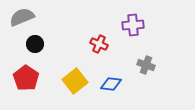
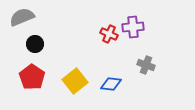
purple cross: moved 2 px down
red cross: moved 10 px right, 10 px up
red pentagon: moved 6 px right, 1 px up
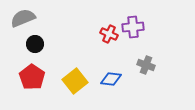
gray semicircle: moved 1 px right, 1 px down
blue diamond: moved 5 px up
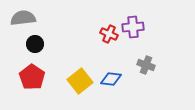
gray semicircle: rotated 15 degrees clockwise
yellow square: moved 5 px right
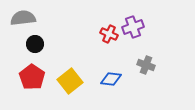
purple cross: rotated 15 degrees counterclockwise
yellow square: moved 10 px left
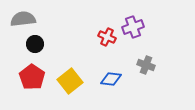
gray semicircle: moved 1 px down
red cross: moved 2 px left, 3 px down
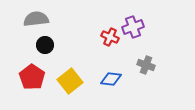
gray semicircle: moved 13 px right
red cross: moved 3 px right
black circle: moved 10 px right, 1 px down
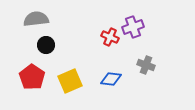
black circle: moved 1 px right
yellow square: rotated 15 degrees clockwise
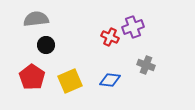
blue diamond: moved 1 px left, 1 px down
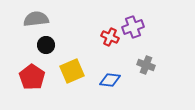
yellow square: moved 2 px right, 10 px up
